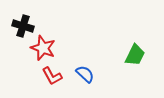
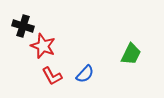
red star: moved 2 px up
green trapezoid: moved 4 px left, 1 px up
blue semicircle: rotated 90 degrees clockwise
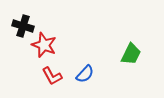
red star: moved 1 px right, 1 px up
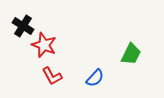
black cross: rotated 15 degrees clockwise
blue semicircle: moved 10 px right, 4 px down
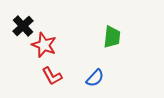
black cross: rotated 15 degrees clockwise
green trapezoid: moved 19 px left, 17 px up; rotated 20 degrees counterclockwise
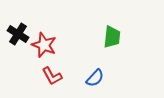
black cross: moved 5 px left, 8 px down; rotated 15 degrees counterclockwise
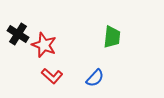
red L-shape: rotated 20 degrees counterclockwise
